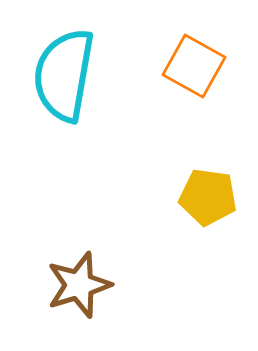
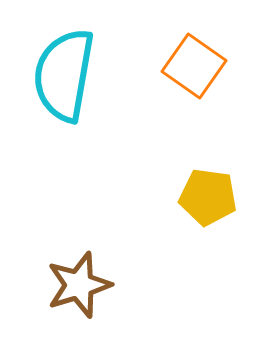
orange square: rotated 6 degrees clockwise
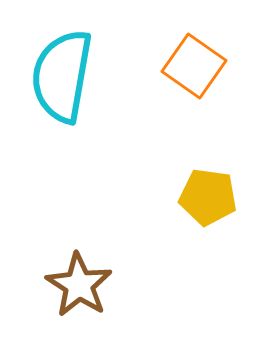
cyan semicircle: moved 2 px left, 1 px down
brown star: rotated 22 degrees counterclockwise
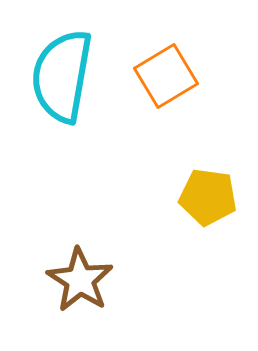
orange square: moved 28 px left, 10 px down; rotated 24 degrees clockwise
brown star: moved 1 px right, 5 px up
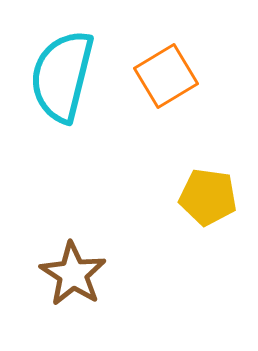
cyan semicircle: rotated 4 degrees clockwise
brown star: moved 7 px left, 6 px up
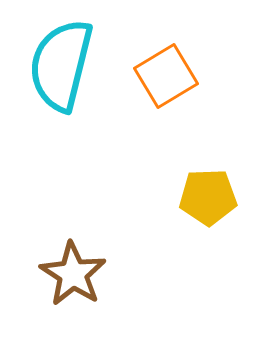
cyan semicircle: moved 1 px left, 11 px up
yellow pentagon: rotated 10 degrees counterclockwise
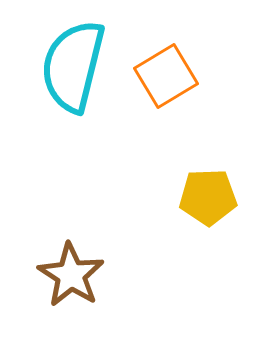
cyan semicircle: moved 12 px right, 1 px down
brown star: moved 2 px left, 1 px down
